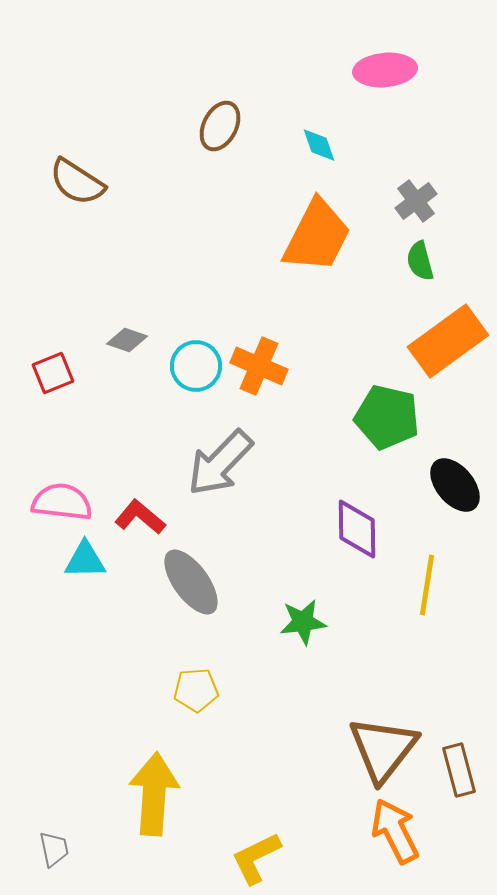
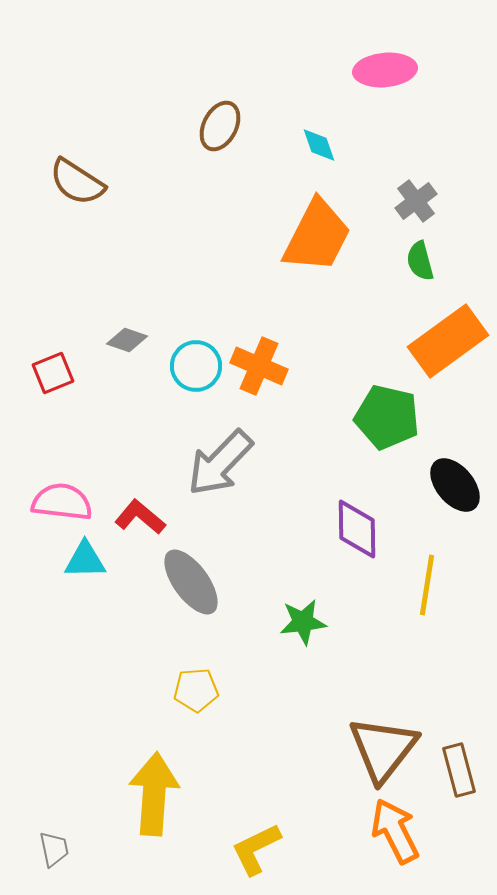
yellow L-shape: moved 9 px up
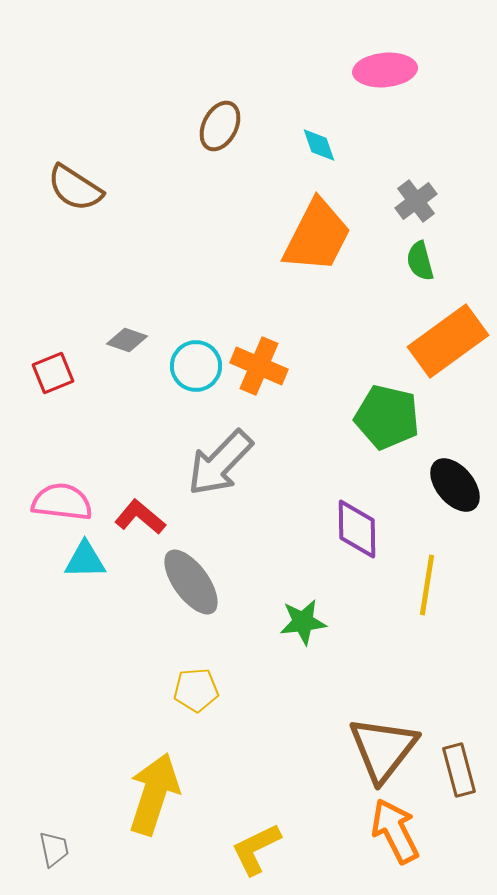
brown semicircle: moved 2 px left, 6 px down
yellow arrow: rotated 14 degrees clockwise
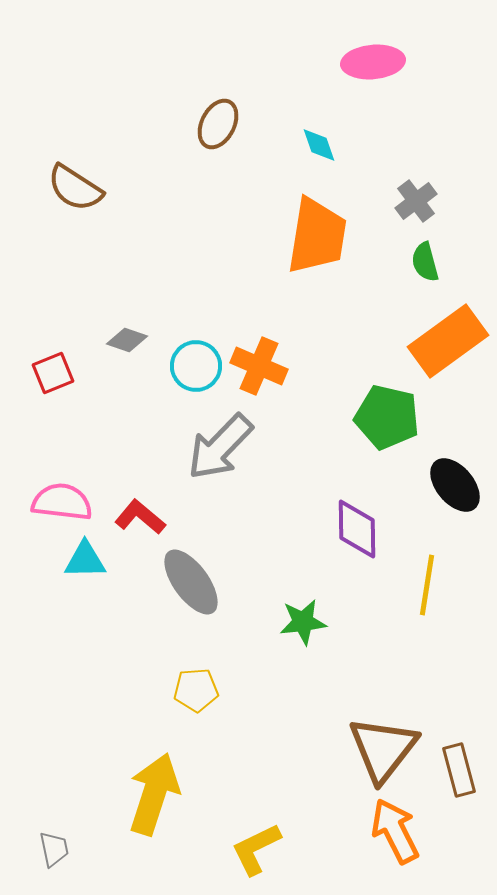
pink ellipse: moved 12 px left, 8 px up
brown ellipse: moved 2 px left, 2 px up
orange trapezoid: rotated 18 degrees counterclockwise
green semicircle: moved 5 px right, 1 px down
gray arrow: moved 16 px up
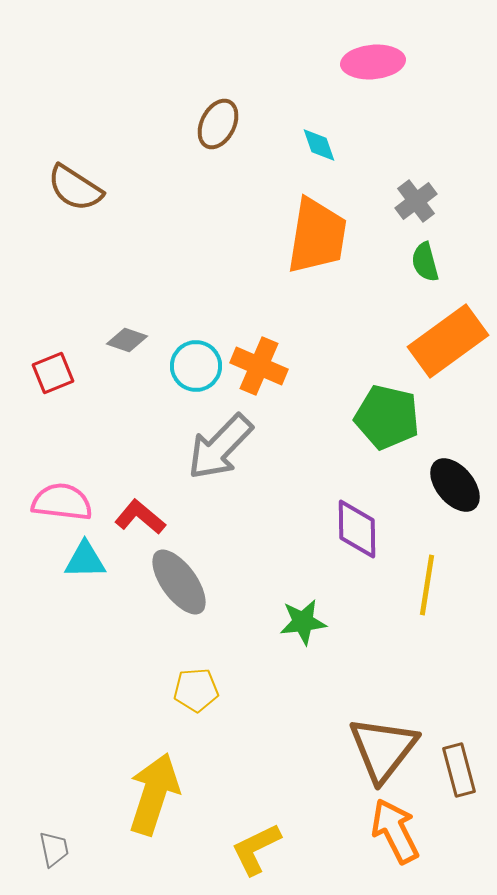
gray ellipse: moved 12 px left
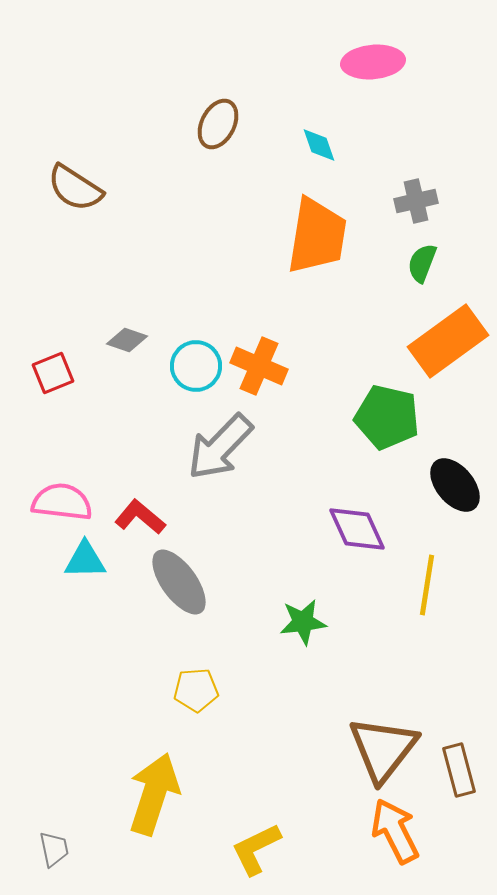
gray cross: rotated 24 degrees clockwise
green semicircle: moved 3 px left, 1 px down; rotated 36 degrees clockwise
purple diamond: rotated 24 degrees counterclockwise
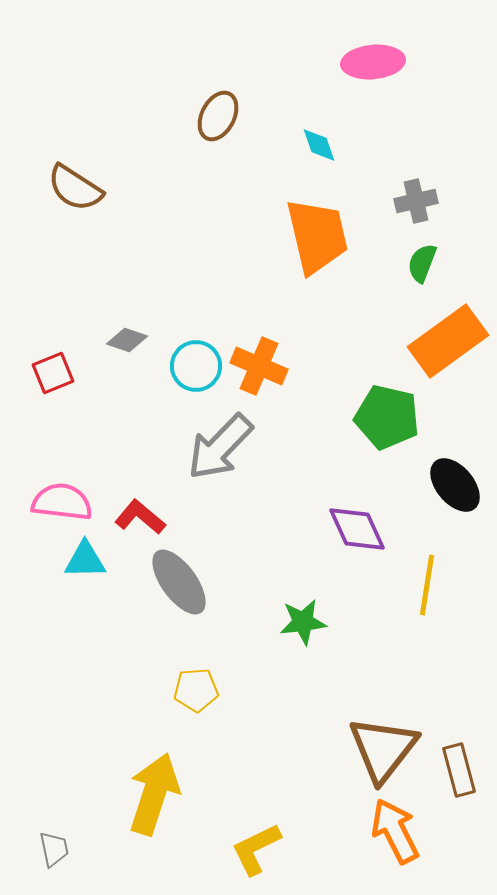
brown ellipse: moved 8 px up
orange trapezoid: rotated 22 degrees counterclockwise
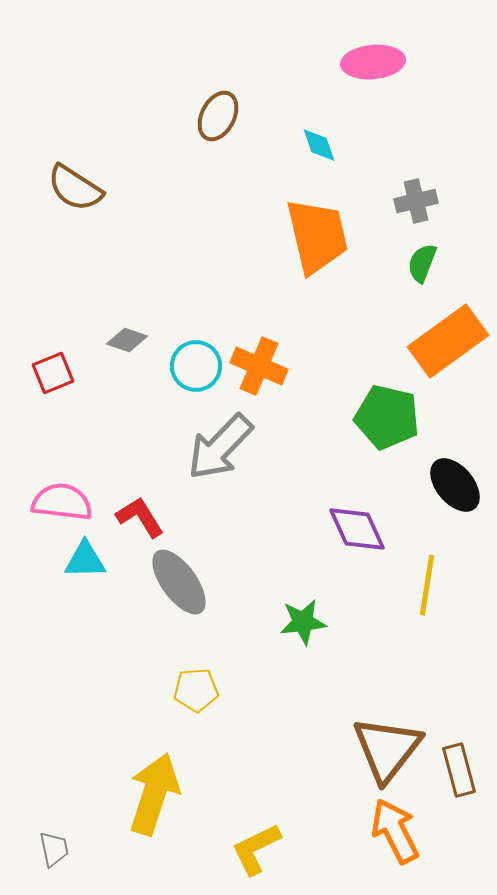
red L-shape: rotated 18 degrees clockwise
brown triangle: moved 4 px right
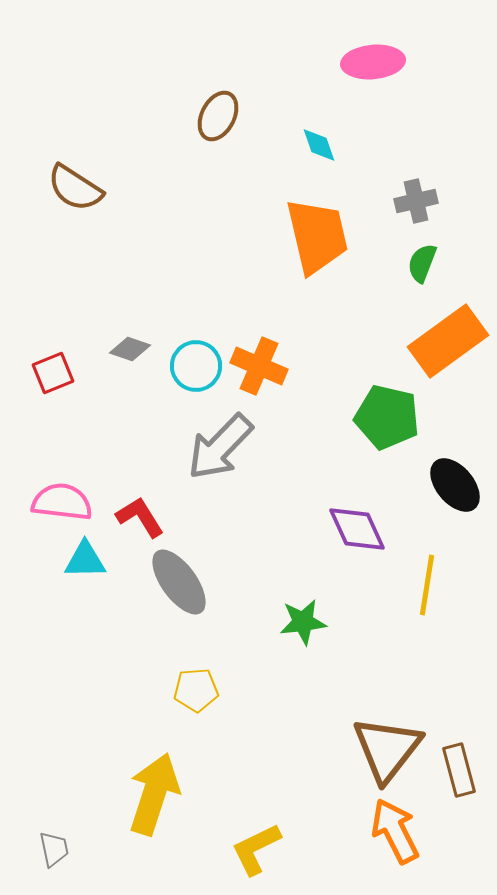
gray diamond: moved 3 px right, 9 px down
